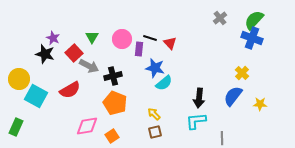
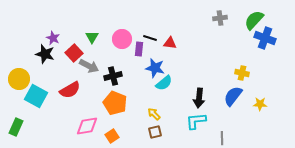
gray cross: rotated 32 degrees clockwise
blue cross: moved 13 px right
red triangle: rotated 40 degrees counterclockwise
yellow cross: rotated 32 degrees counterclockwise
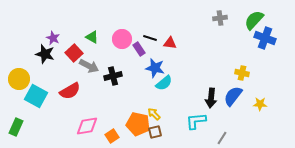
green triangle: rotated 32 degrees counterclockwise
purple rectangle: rotated 40 degrees counterclockwise
red semicircle: moved 1 px down
black arrow: moved 12 px right
orange pentagon: moved 23 px right, 21 px down; rotated 10 degrees counterclockwise
gray line: rotated 32 degrees clockwise
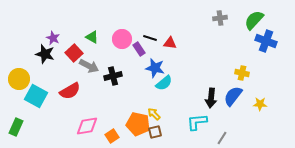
blue cross: moved 1 px right, 3 px down
cyan L-shape: moved 1 px right, 1 px down
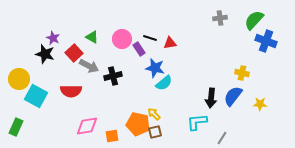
red triangle: rotated 16 degrees counterclockwise
red semicircle: moved 1 px right; rotated 30 degrees clockwise
orange square: rotated 24 degrees clockwise
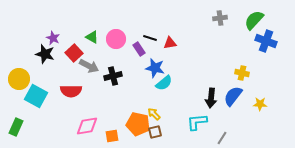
pink circle: moved 6 px left
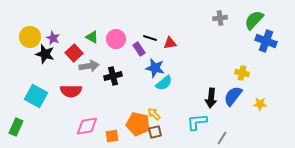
gray arrow: rotated 36 degrees counterclockwise
yellow circle: moved 11 px right, 42 px up
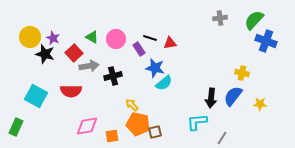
yellow arrow: moved 22 px left, 9 px up
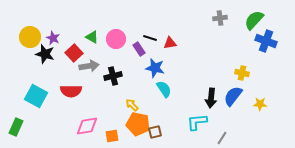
cyan semicircle: moved 6 px down; rotated 84 degrees counterclockwise
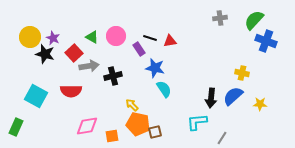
pink circle: moved 3 px up
red triangle: moved 2 px up
blue semicircle: rotated 10 degrees clockwise
